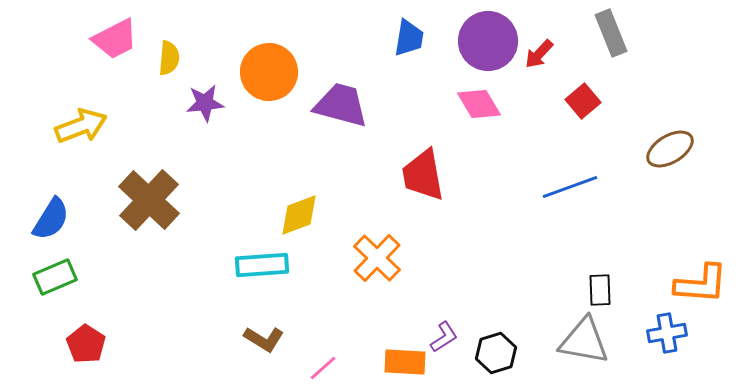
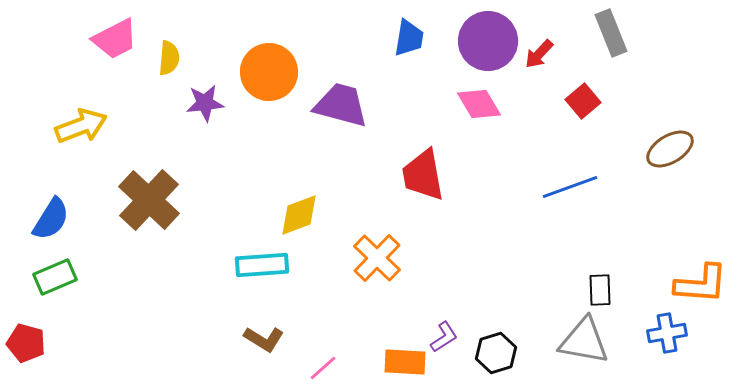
red pentagon: moved 60 px left, 1 px up; rotated 18 degrees counterclockwise
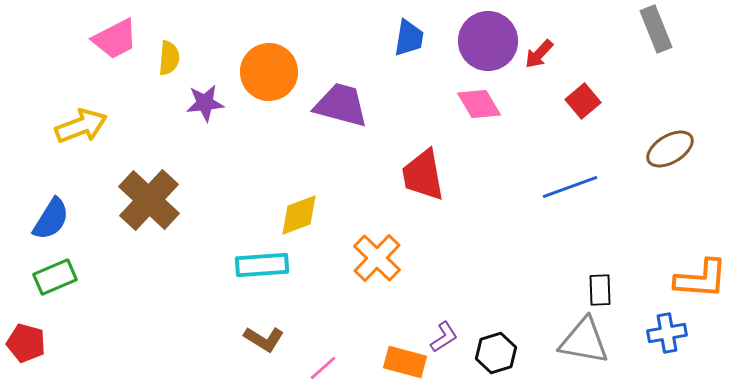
gray rectangle: moved 45 px right, 4 px up
orange L-shape: moved 5 px up
orange rectangle: rotated 12 degrees clockwise
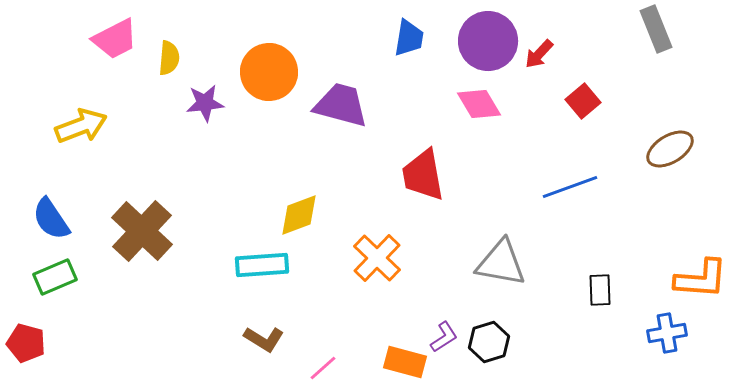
brown cross: moved 7 px left, 31 px down
blue semicircle: rotated 114 degrees clockwise
gray triangle: moved 83 px left, 78 px up
black hexagon: moved 7 px left, 11 px up
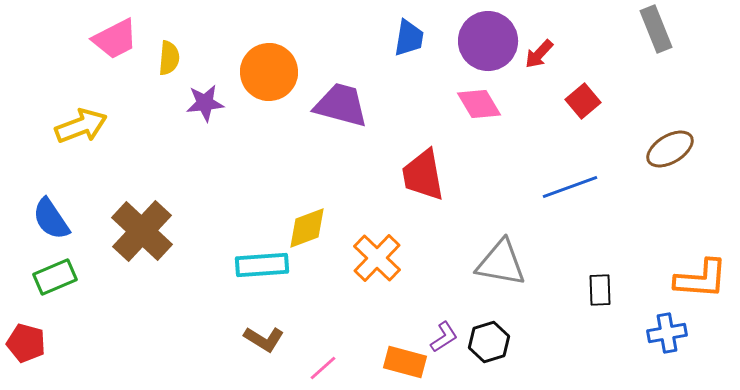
yellow diamond: moved 8 px right, 13 px down
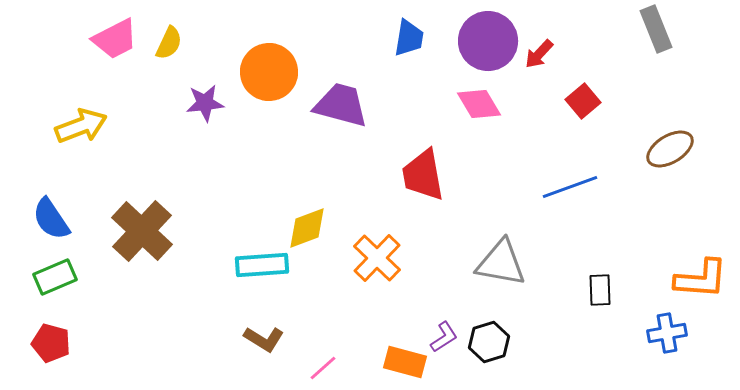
yellow semicircle: moved 15 px up; rotated 20 degrees clockwise
red pentagon: moved 25 px right
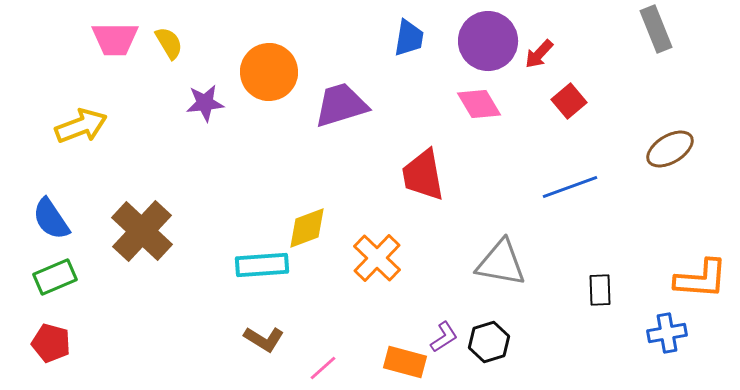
pink trapezoid: rotated 27 degrees clockwise
yellow semicircle: rotated 56 degrees counterclockwise
red square: moved 14 px left
purple trapezoid: rotated 32 degrees counterclockwise
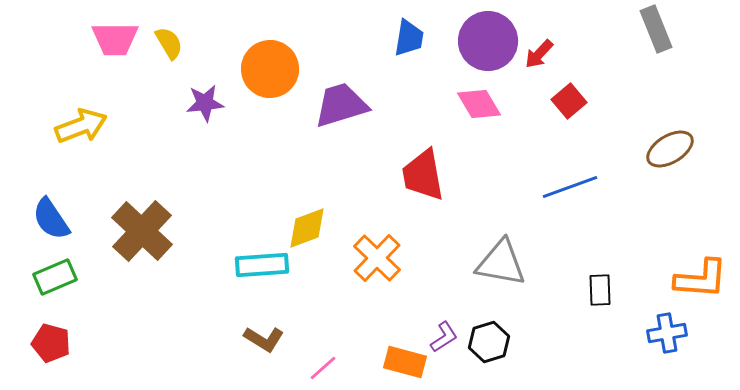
orange circle: moved 1 px right, 3 px up
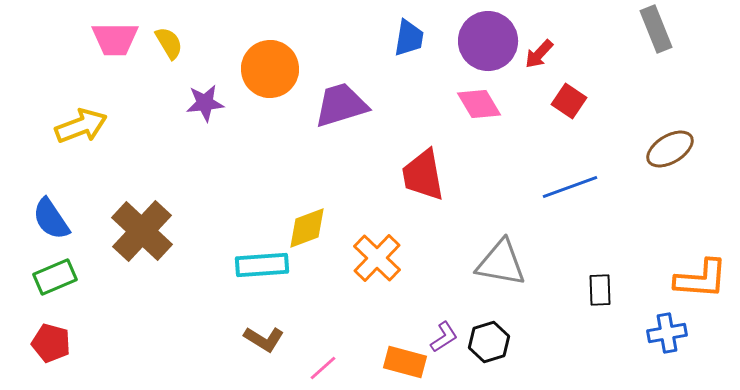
red square: rotated 16 degrees counterclockwise
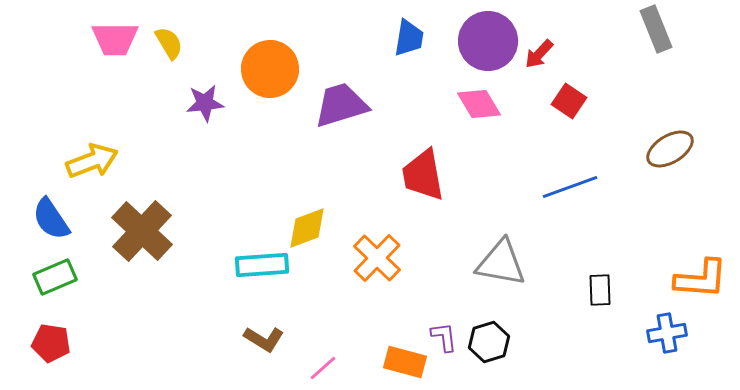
yellow arrow: moved 11 px right, 35 px down
purple L-shape: rotated 64 degrees counterclockwise
red pentagon: rotated 6 degrees counterclockwise
